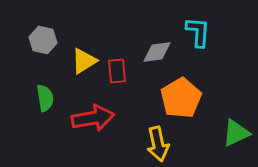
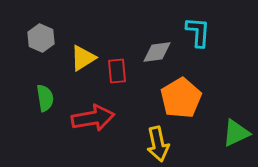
gray hexagon: moved 2 px left, 2 px up; rotated 12 degrees clockwise
yellow triangle: moved 1 px left, 3 px up
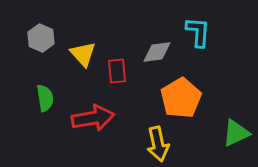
yellow triangle: moved 4 px up; rotated 40 degrees counterclockwise
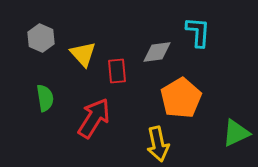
red arrow: moved 1 px right; rotated 48 degrees counterclockwise
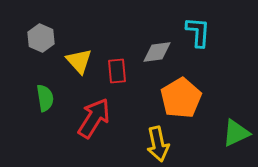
yellow triangle: moved 4 px left, 7 px down
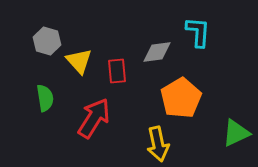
gray hexagon: moved 6 px right, 3 px down; rotated 8 degrees counterclockwise
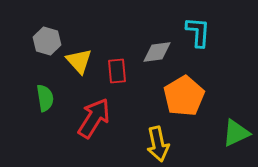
orange pentagon: moved 3 px right, 2 px up
